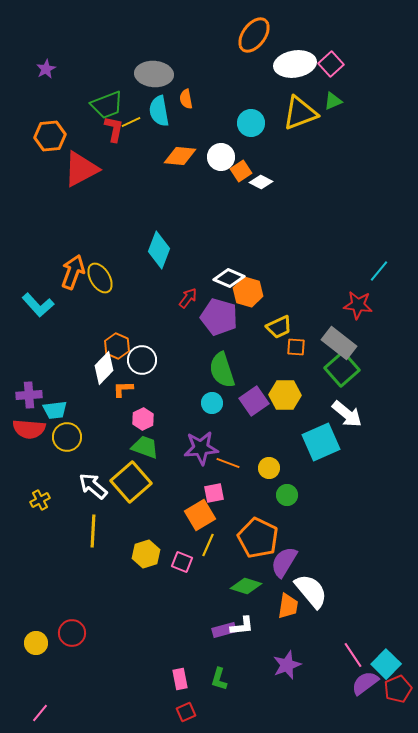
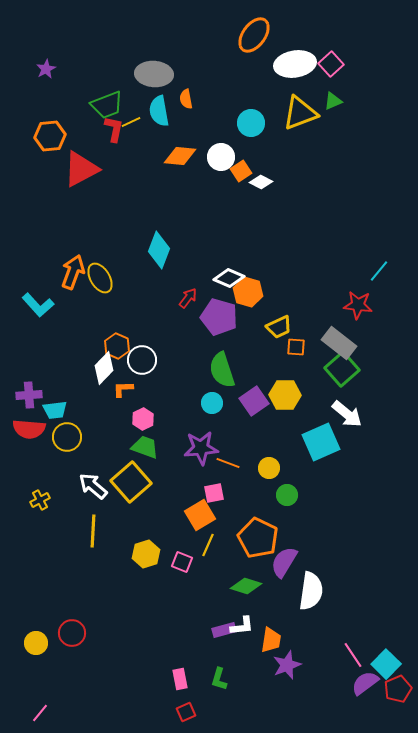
white semicircle at (311, 591): rotated 48 degrees clockwise
orange trapezoid at (288, 606): moved 17 px left, 34 px down
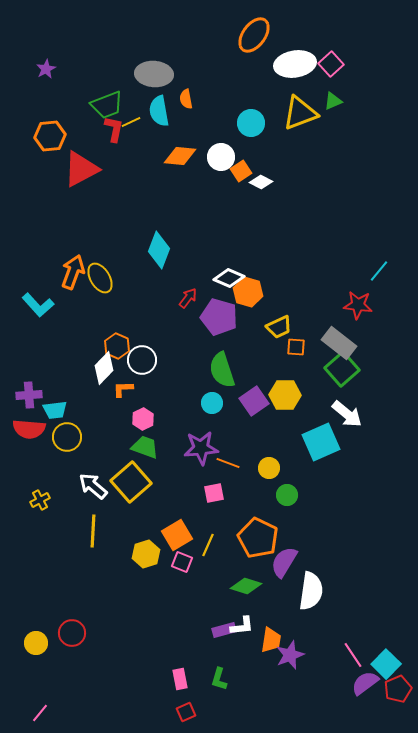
orange square at (200, 515): moved 23 px left, 20 px down
purple star at (287, 665): moved 3 px right, 10 px up
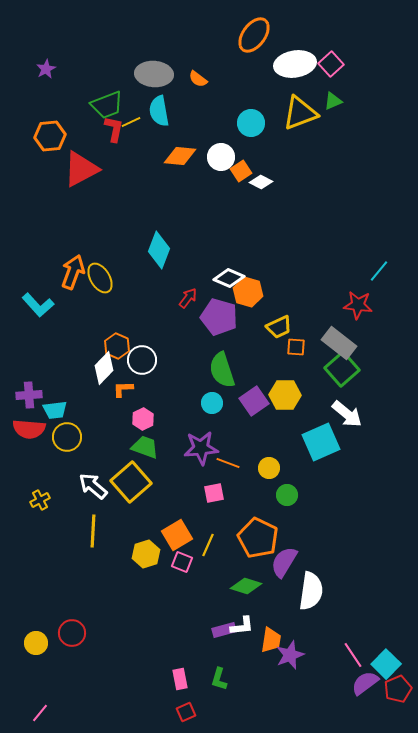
orange semicircle at (186, 99): moved 12 px right, 20 px up; rotated 42 degrees counterclockwise
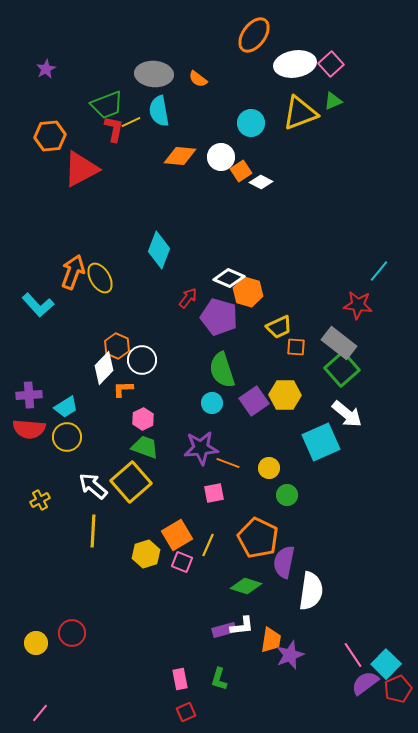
cyan trapezoid at (55, 410): moved 11 px right, 3 px up; rotated 25 degrees counterclockwise
purple semicircle at (284, 562): rotated 20 degrees counterclockwise
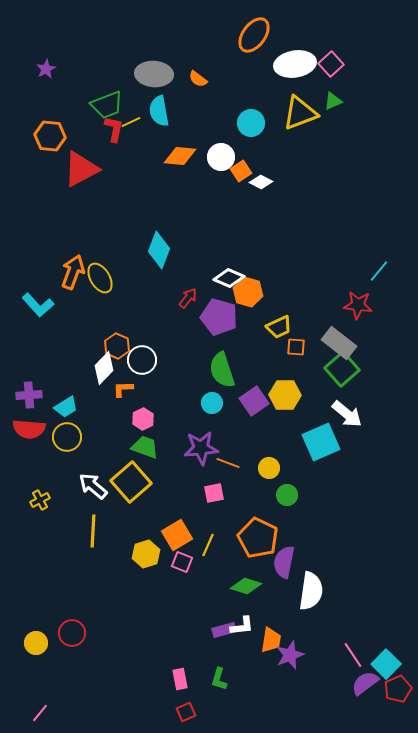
orange hexagon at (50, 136): rotated 12 degrees clockwise
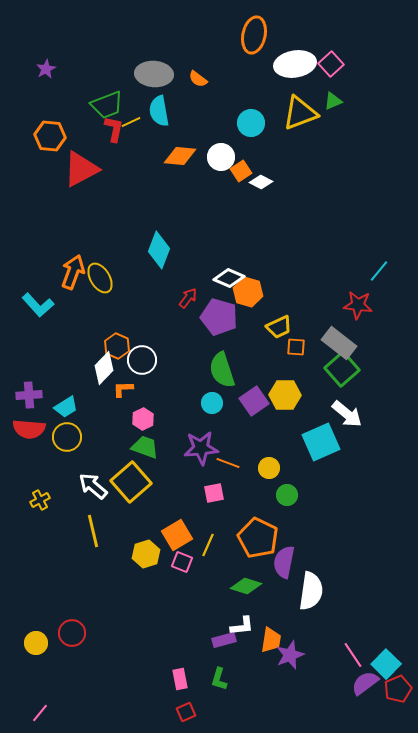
orange ellipse at (254, 35): rotated 24 degrees counterclockwise
yellow line at (93, 531): rotated 16 degrees counterclockwise
purple rectangle at (224, 630): moved 10 px down
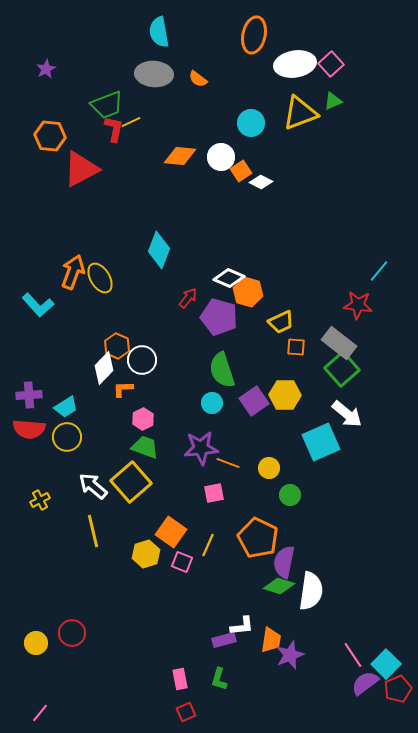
cyan semicircle at (159, 111): moved 79 px up
yellow trapezoid at (279, 327): moved 2 px right, 5 px up
green circle at (287, 495): moved 3 px right
orange square at (177, 535): moved 6 px left, 3 px up; rotated 24 degrees counterclockwise
green diamond at (246, 586): moved 33 px right
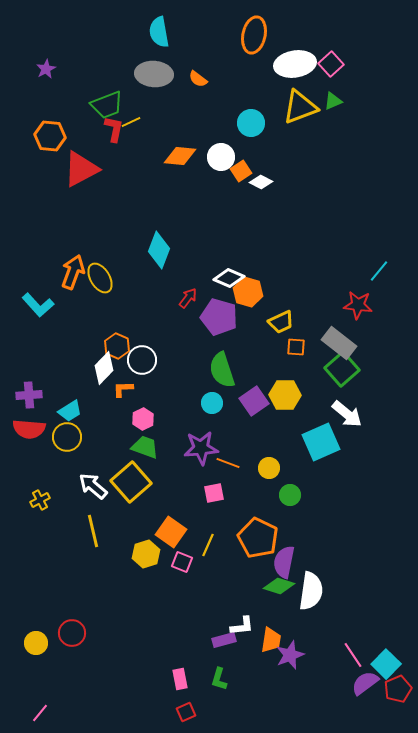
yellow triangle at (300, 113): moved 6 px up
cyan trapezoid at (66, 407): moved 4 px right, 4 px down
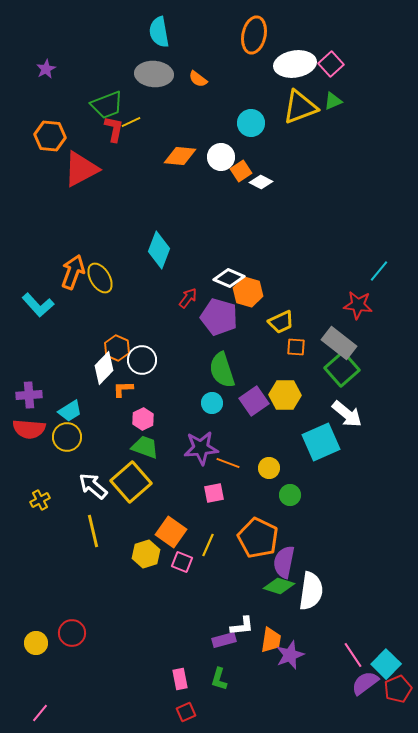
orange hexagon at (117, 346): moved 2 px down
